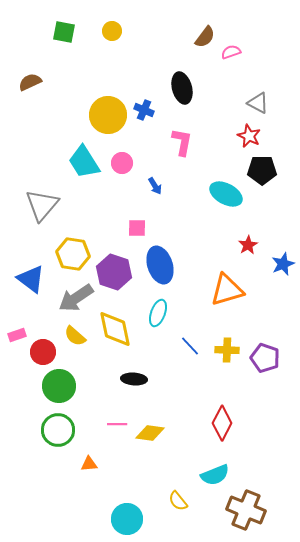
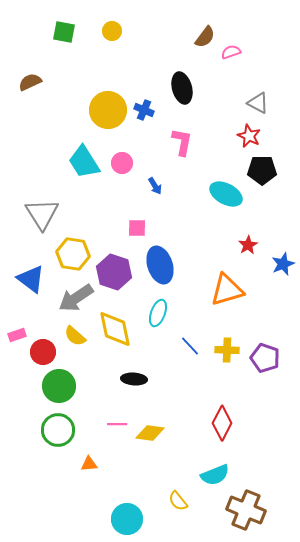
yellow circle at (108, 115): moved 5 px up
gray triangle at (42, 205): moved 9 px down; rotated 12 degrees counterclockwise
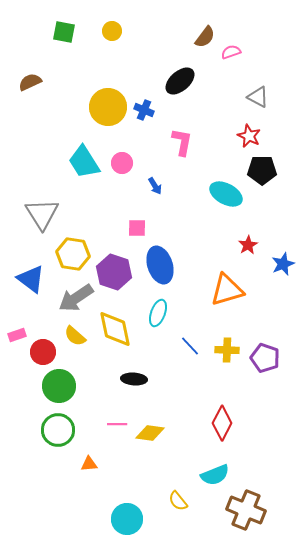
black ellipse at (182, 88): moved 2 px left, 7 px up; rotated 64 degrees clockwise
gray triangle at (258, 103): moved 6 px up
yellow circle at (108, 110): moved 3 px up
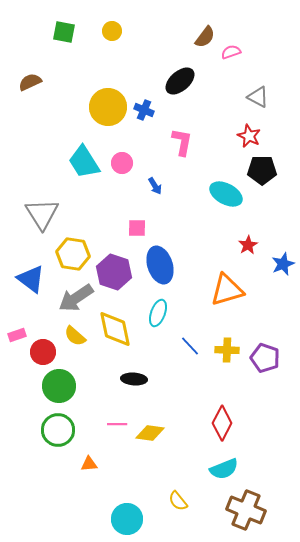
cyan semicircle at (215, 475): moved 9 px right, 6 px up
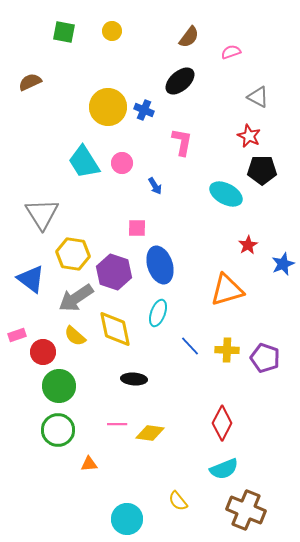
brown semicircle at (205, 37): moved 16 px left
